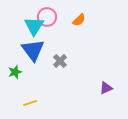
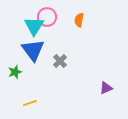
orange semicircle: rotated 144 degrees clockwise
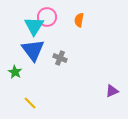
gray cross: moved 3 px up; rotated 24 degrees counterclockwise
green star: rotated 24 degrees counterclockwise
purple triangle: moved 6 px right, 3 px down
yellow line: rotated 64 degrees clockwise
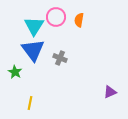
pink circle: moved 9 px right
purple triangle: moved 2 px left, 1 px down
yellow line: rotated 56 degrees clockwise
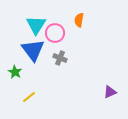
pink circle: moved 1 px left, 16 px down
cyan triangle: moved 2 px right, 1 px up
yellow line: moved 1 px left, 6 px up; rotated 40 degrees clockwise
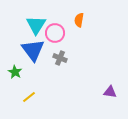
purple triangle: rotated 32 degrees clockwise
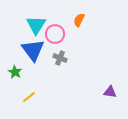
orange semicircle: rotated 16 degrees clockwise
pink circle: moved 1 px down
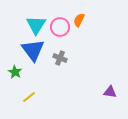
pink circle: moved 5 px right, 7 px up
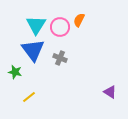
green star: rotated 16 degrees counterclockwise
purple triangle: rotated 24 degrees clockwise
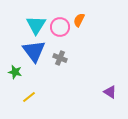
blue triangle: moved 1 px right, 1 px down
